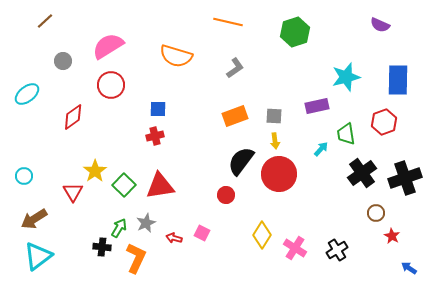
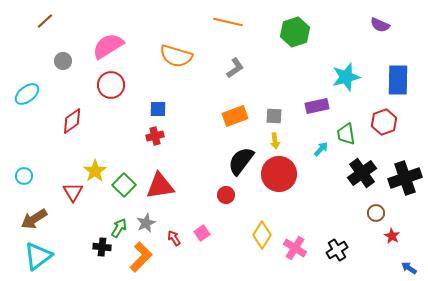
red diamond at (73, 117): moved 1 px left, 4 px down
pink square at (202, 233): rotated 28 degrees clockwise
red arrow at (174, 238): rotated 42 degrees clockwise
orange L-shape at (136, 258): moved 5 px right, 1 px up; rotated 20 degrees clockwise
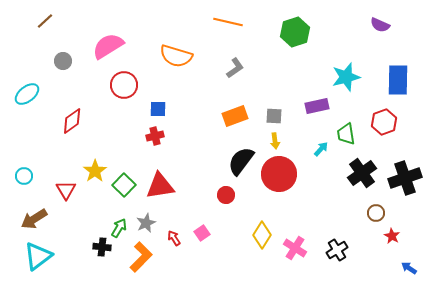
red circle at (111, 85): moved 13 px right
red triangle at (73, 192): moved 7 px left, 2 px up
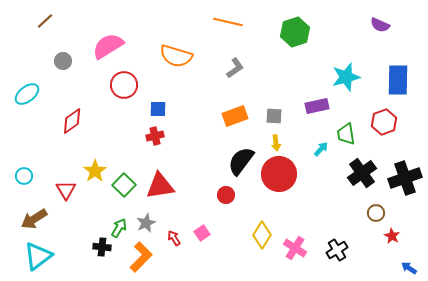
yellow arrow at (275, 141): moved 1 px right, 2 px down
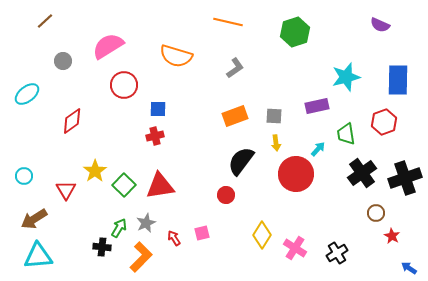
cyan arrow at (321, 149): moved 3 px left
red circle at (279, 174): moved 17 px right
pink square at (202, 233): rotated 21 degrees clockwise
black cross at (337, 250): moved 3 px down
cyan triangle at (38, 256): rotated 32 degrees clockwise
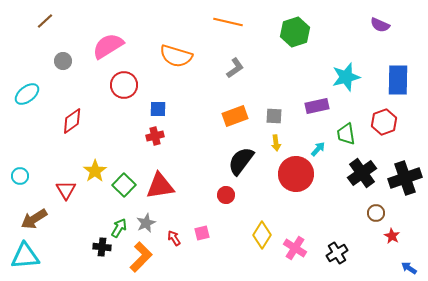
cyan circle at (24, 176): moved 4 px left
cyan triangle at (38, 256): moved 13 px left
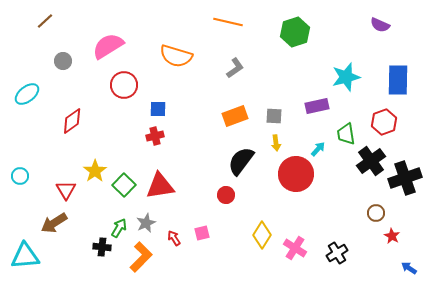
black cross at (362, 173): moved 9 px right, 12 px up
brown arrow at (34, 219): moved 20 px right, 4 px down
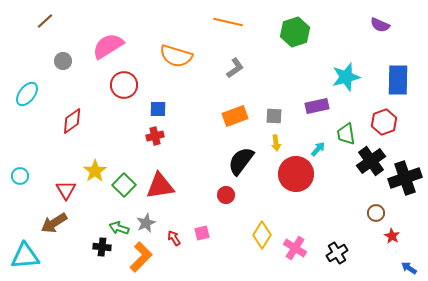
cyan ellipse at (27, 94): rotated 15 degrees counterclockwise
green arrow at (119, 228): rotated 102 degrees counterclockwise
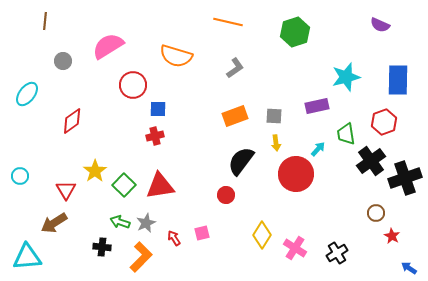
brown line at (45, 21): rotated 42 degrees counterclockwise
red circle at (124, 85): moved 9 px right
green arrow at (119, 228): moved 1 px right, 6 px up
cyan triangle at (25, 256): moved 2 px right, 1 px down
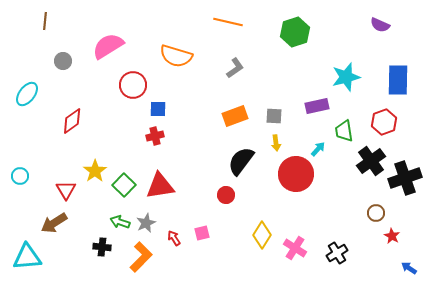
green trapezoid at (346, 134): moved 2 px left, 3 px up
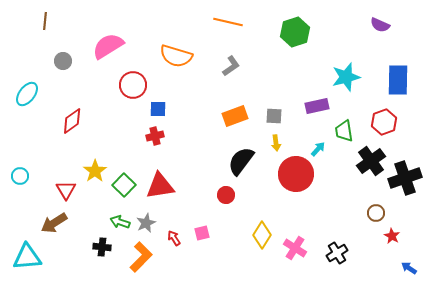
gray L-shape at (235, 68): moved 4 px left, 2 px up
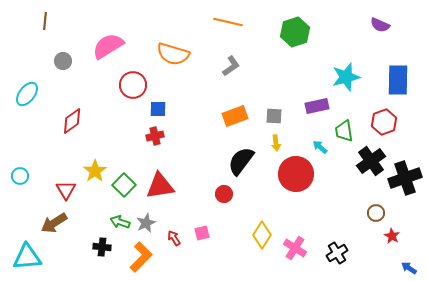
orange semicircle at (176, 56): moved 3 px left, 2 px up
cyan arrow at (318, 149): moved 2 px right, 2 px up; rotated 91 degrees counterclockwise
red circle at (226, 195): moved 2 px left, 1 px up
